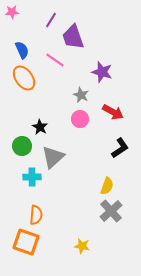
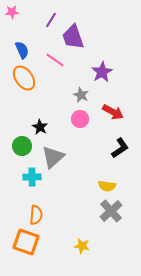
purple star: rotated 25 degrees clockwise
yellow semicircle: rotated 78 degrees clockwise
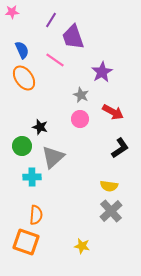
black star: rotated 14 degrees counterclockwise
yellow semicircle: moved 2 px right
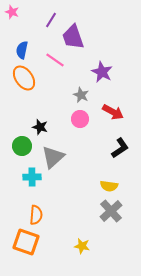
pink star: rotated 24 degrees clockwise
blue semicircle: rotated 144 degrees counterclockwise
purple star: rotated 15 degrees counterclockwise
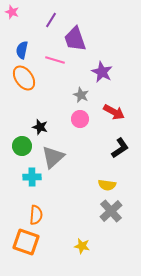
purple trapezoid: moved 2 px right, 2 px down
pink line: rotated 18 degrees counterclockwise
red arrow: moved 1 px right
yellow semicircle: moved 2 px left, 1 px up
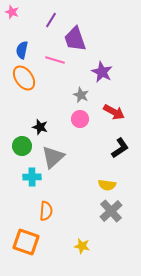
orange semicircle: moved 10 px right, 4 px up
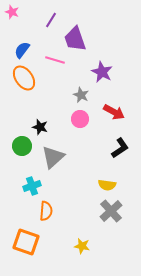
blue semicircle: rotated 24 degrees clockwise
cyan cross: moved 9 px down; rotated 18 degrees counterclockwise
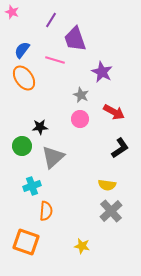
black star: rotated 21 degrees counterclockwise
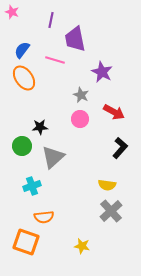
purple line: rotated 21 degrees counterclockwise
purple trapezoid: rotated 8 degrees clockwise
black L-shape: rotated 15 degrees counterclockwise
orange semicircle: moved 2 px left, 6 px down; rotated 78 degrees clockwise
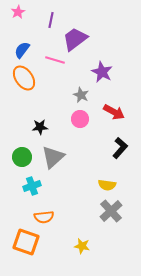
pink star: moved 6 px right; rotated 24 degrees clockwise
purple trapezoid: rotated 64 degrees clockwise
green circle: moved 11 px down
